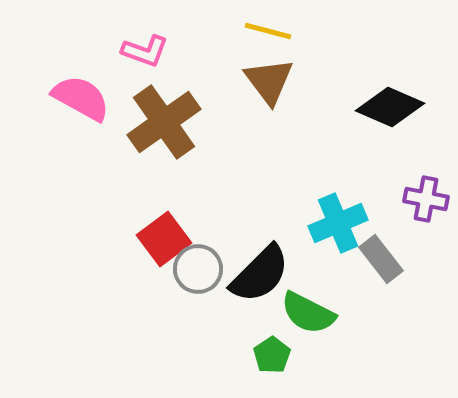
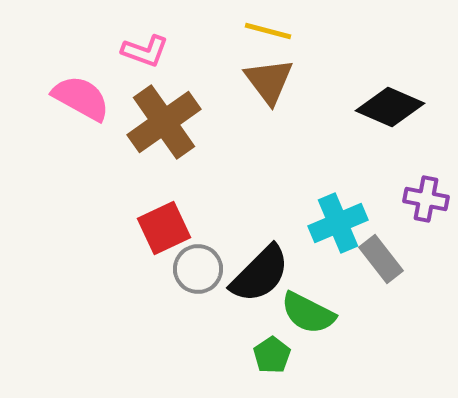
red square: moved 11 px up; rotated 12 degrees clockwise
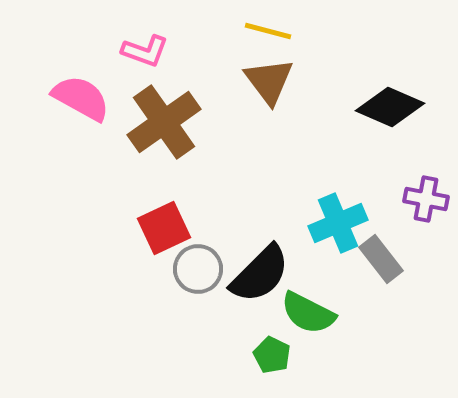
green pentagon: rotated 12 degrees counterclockwise
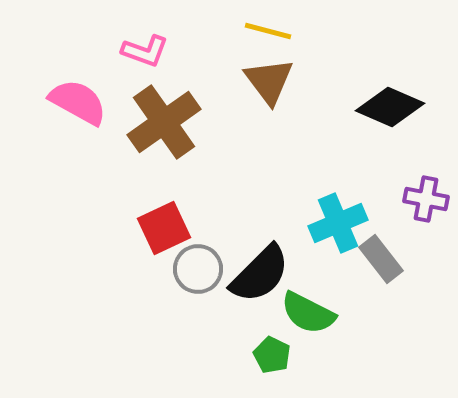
pink semicircle: moved 3 px left, 4 px down
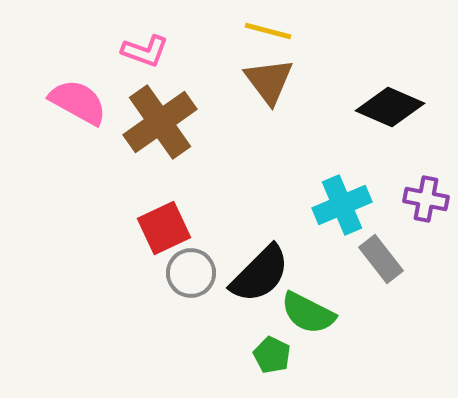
brown cross: moved 4 px left
cyan cross: moved 4 px right, 18 px up
gray circle: moved 7 px left, 4 px down
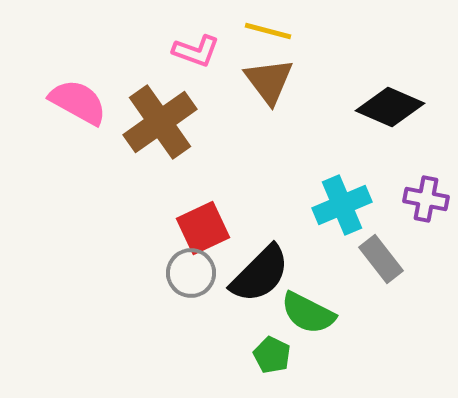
pink L-shape: moved 51 px right
red square: moved 39 px right
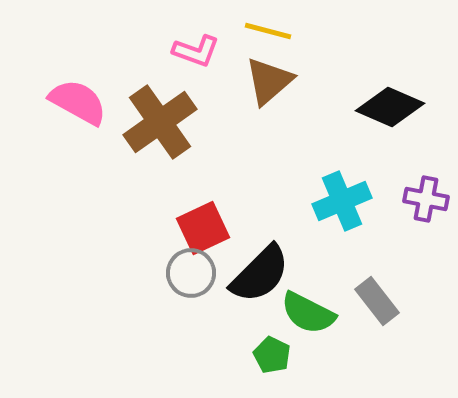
brown triangle: rotated 26 degrees clockwise
cyan cross: moved 4 px up
gray rectangle: moved 4 px left, 42 px down
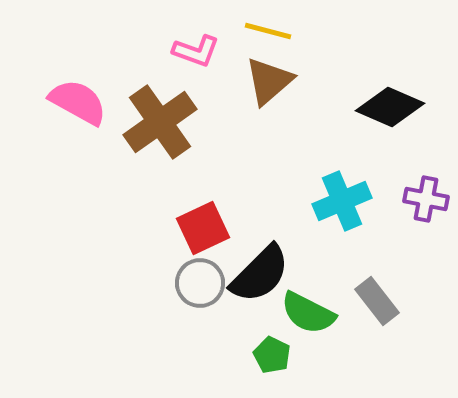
gray circle: moved 9 px right, 10 px down
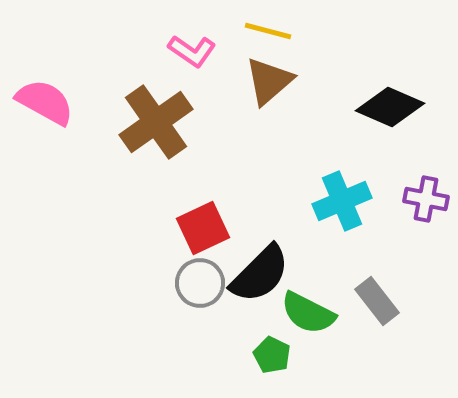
pink L-shape: moved 4 px left; rotated 15 degrees clockwise
pink semicircle: moved 33 px left
brown cross: moved 4 px left
